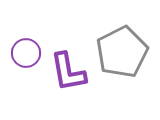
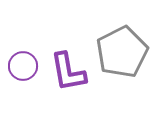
purple circle: moved 3 px left, 13 px down
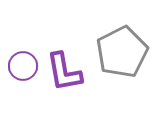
purple L-shape: moved 4 px left
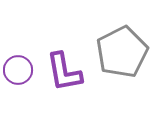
purple circle: moved 5 px left, 4 px down
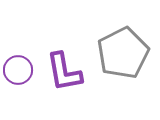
gray pentagon: moved 1 px right, 1 px down
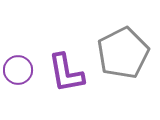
purple L-shape: moved 2 px right, 1 px down
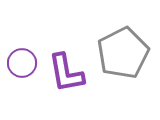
purple circle: moved 4 px right, 7 px up
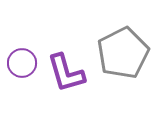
purple L-shape: rotated 6 degrees counterclockwise
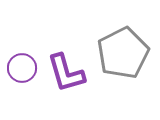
purple circle: moved 5 px down
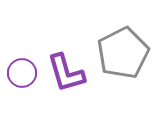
purple circle: moved 5 px down
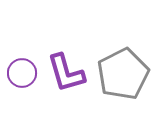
gray pentagon: moved 21 px down
